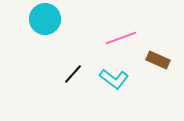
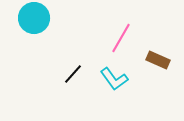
cyan circle: moved 11 px left, 1 px up
pink line: rotated 40 degrees counterclockwise
cyan L-shape: rotated 16 degrees clockwise
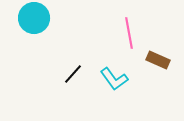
pink line: moved 8 px right, 5 px up; rotated 40 degrees counterclockwise
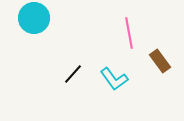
brown rectangle: moved 2 px right, 1 px down; rotated 30 degrees clockwise
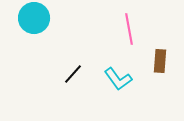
pink line: moved 4 px up
brown rectangle: rotated 40 degrees clockwise
cyan L-shape: moved 4 px right
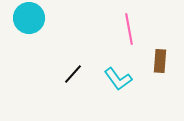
cyan circle: moved 5 px left
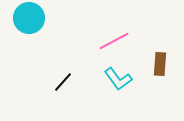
pink line: moved 15 px left, 12 px down; rotated 72 degrees clockwise
brown rectangle: moved 3 px down
black line: moved 10 px left, 8 px down
